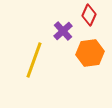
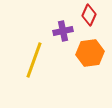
purple cross: rotated 30 degrees clockwise
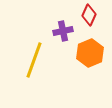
orange hexagon: rotated 16 degrees counterclockwise
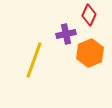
purple cross: moved 3 px right, 3 px down
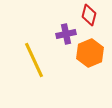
red diamond: rotated 10 degrees counterclockwise
yellow line: rotated 45 degrees counterclockwise
